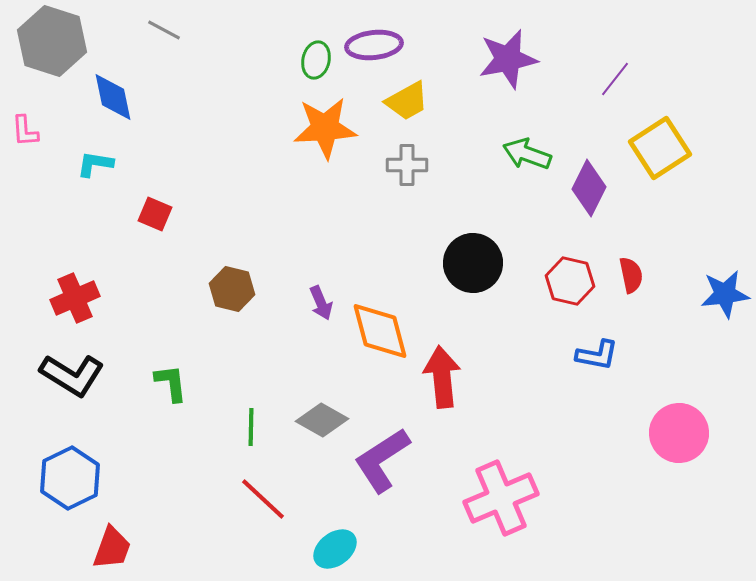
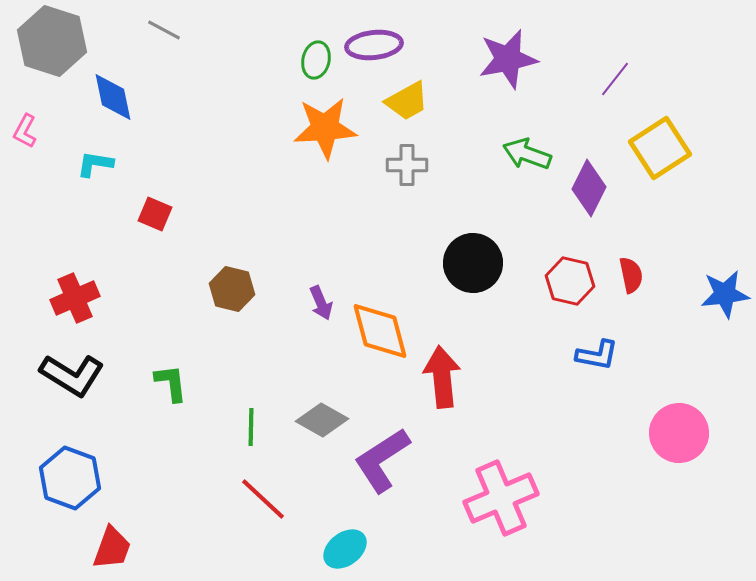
pink L-shape: rotated 32 degrees clockwise
blue hexagon: rotated 14 degrees counterclockwise
cyan ellipse: moved 10 px right
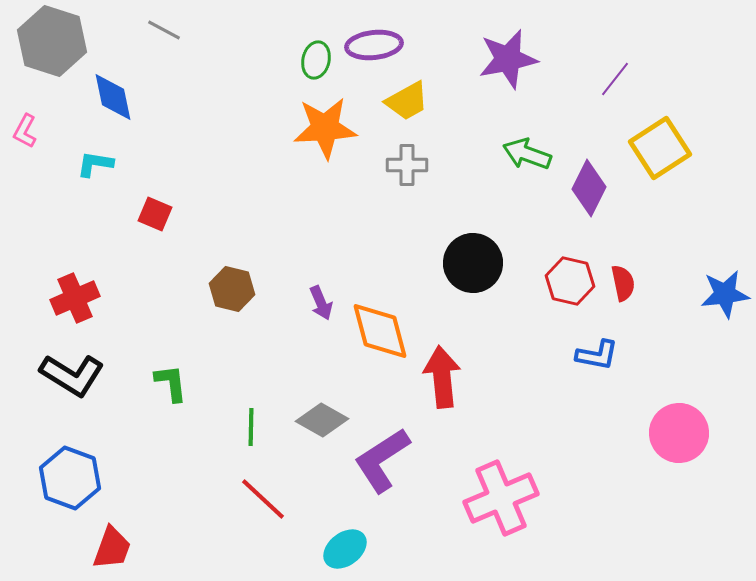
red semicircle: moved 8 px left, 8 px down
